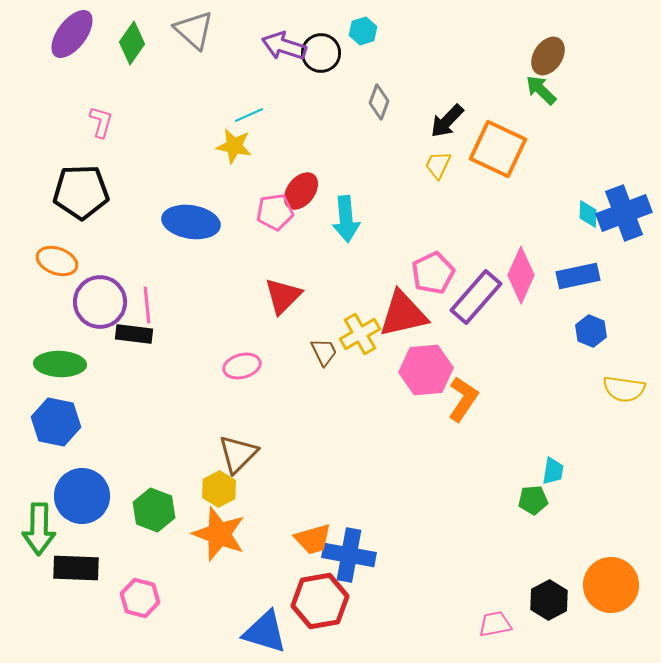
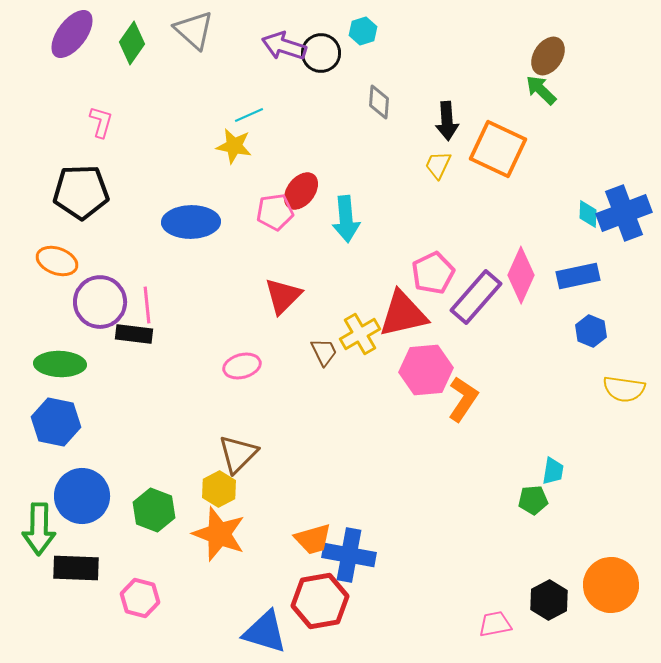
gray diamond at (379, 102): rotated 16 degrees counterclockwise
black arrow at (447, 121): rotated 48 degrees counterclockwise
blue ellipse at (191, 222): rotated 10 degrees counterclockwise
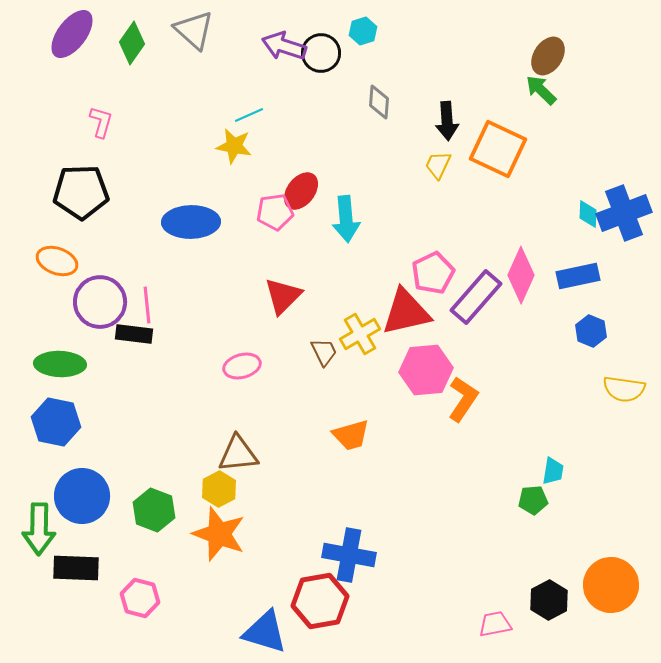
red triangle at (403, 314): moved 3 px right, 2 px up
brown triangle at (238, 454): rotated 39 degrees clockwise
orange trapezoid at (313, 539): moved 38 px right, 104 px up
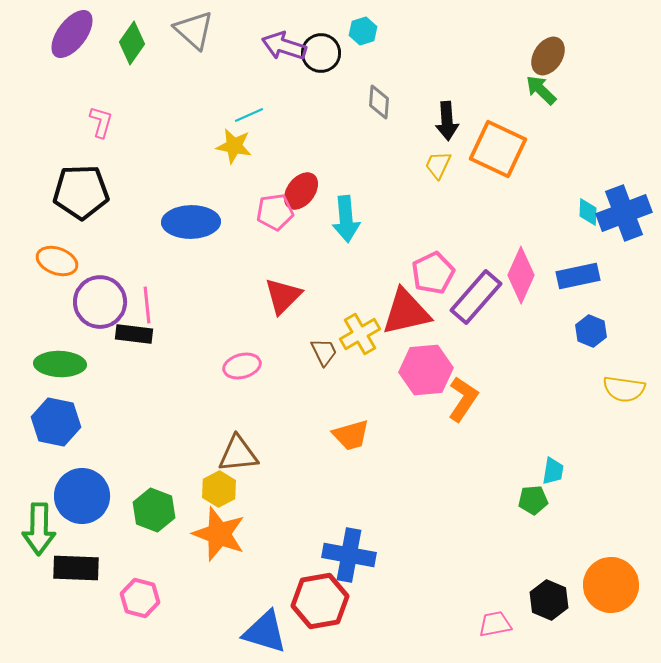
cyan diamond at (588, 214): moved 2 px up
black hexagon at (549, 600): rotated 9 degrees counterclockwise
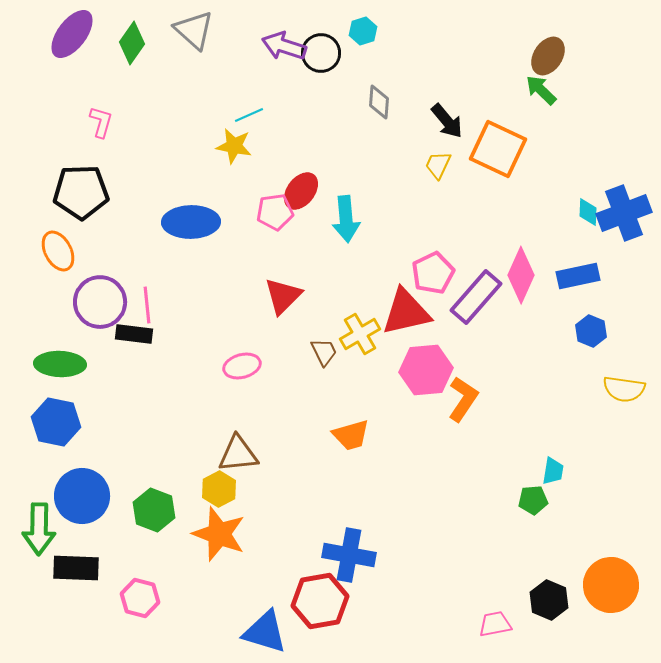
black arrow at (447, 121): rotated 36 degrees counterclockwise
orange ellipse at (57, 261): moved 1 px right, 10 px up; rotated 42 degrees clockwise
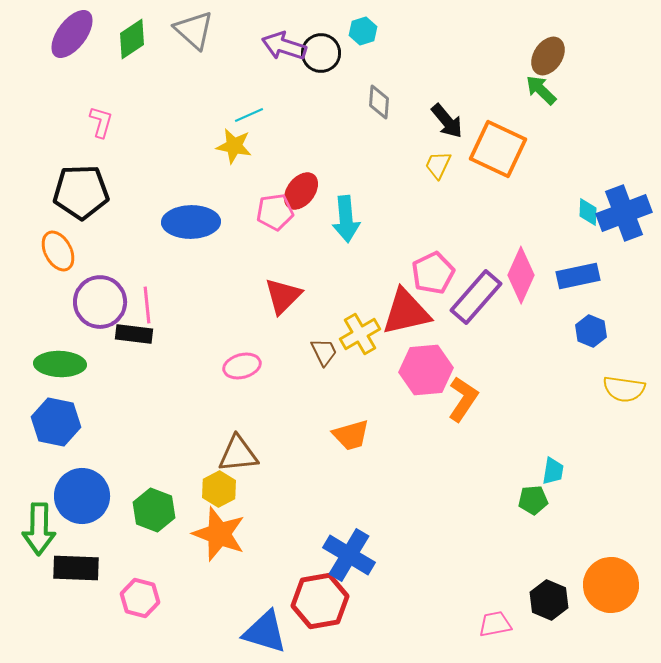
green diamond at (132, 43): moved 4 px up; rotated 21 degrees clockwise
blue cross at (349, 555): rotated 21 degrees clockwise
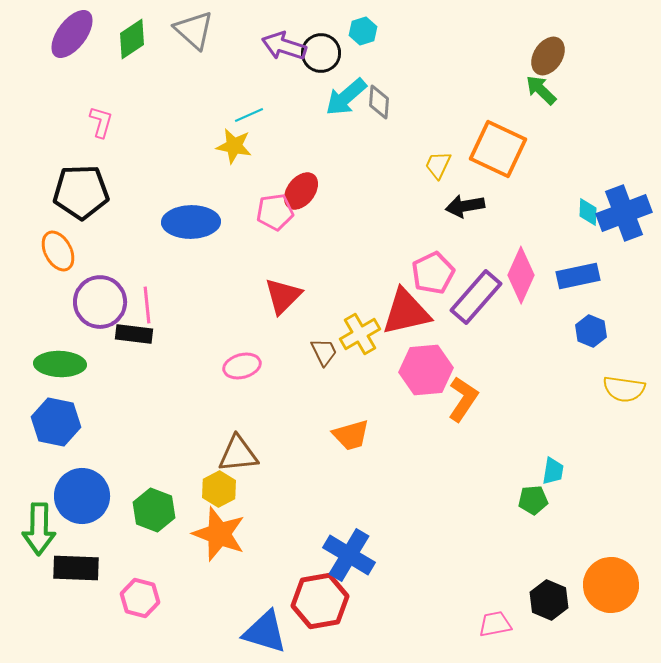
black arrow at (447, 121): moved 18 px right, 85 px down; rotated 120 degrees clockwise
cyan arrow at (346, 219): moved 122 px up; rotated 54 degrees clockwise
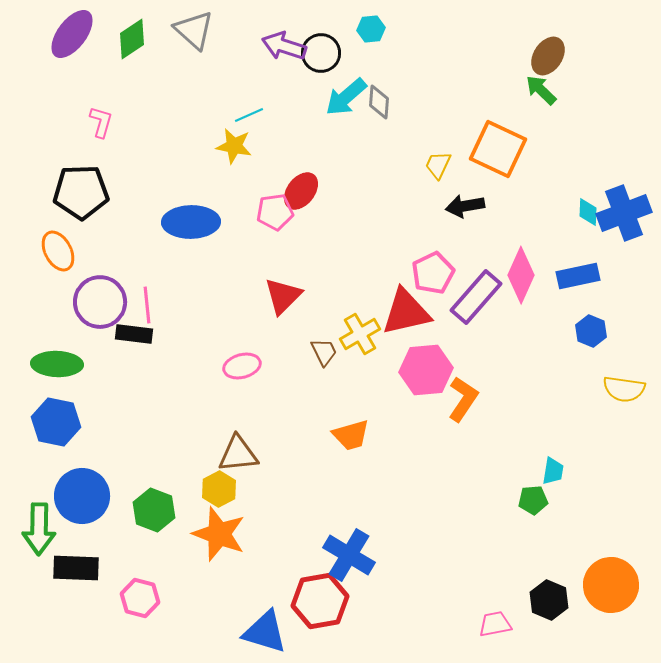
cyan hexagon at (363, 31): moved 8 px right, 2 px up; rotated 12 degrees clockwise
green ellipse at (60, 364): moved 3 px left
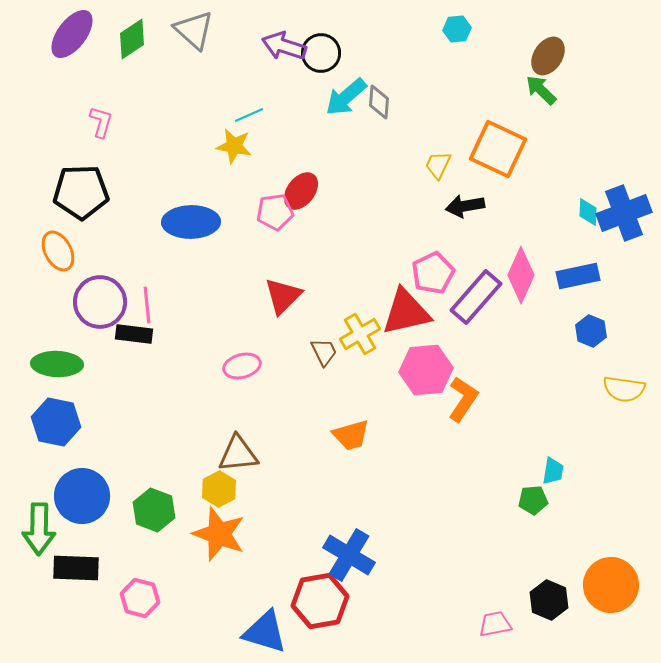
cyan hexagon at (371, 29): moved 86 px right
